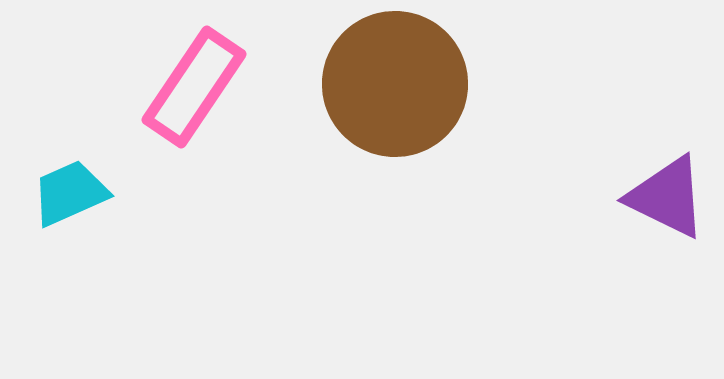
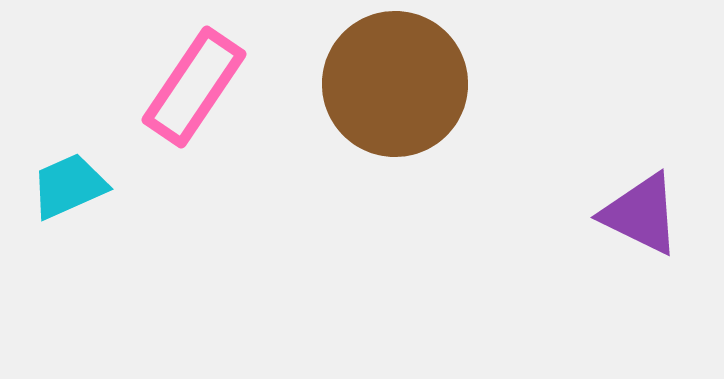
cyan trapezoid: moved 1 px left, 7 px up
purple triangle: moved 26 px left, 17 px down
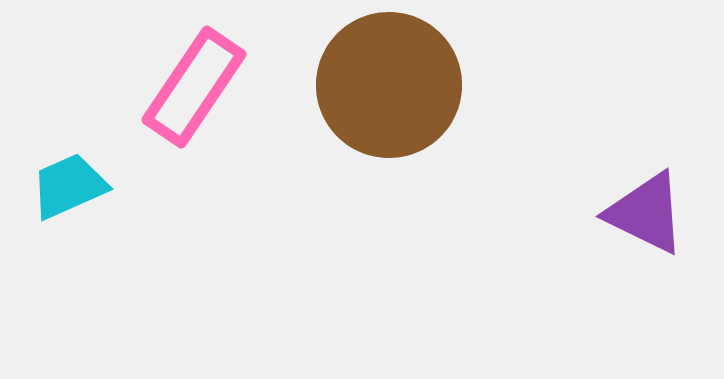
brown circle: moved 6 px left, 1 px down
purple triangle: moved 5 px right, 1 px up
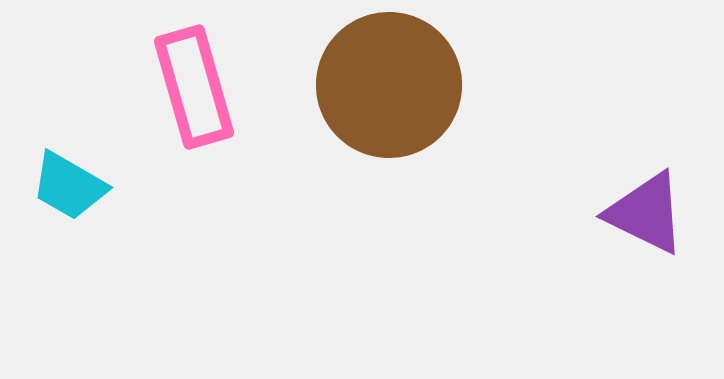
pink rectangle: rotated 50 degrees counterclockwise
cyan trapezoid: rotated 126 degrees counterclockwise
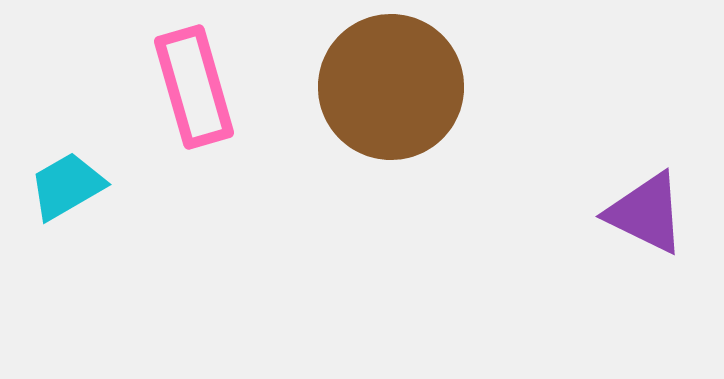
brown circle: moved 2 px right, 2 px down
cyan trapezoid: moved 2 px left; rotated 120 degrees clockwise
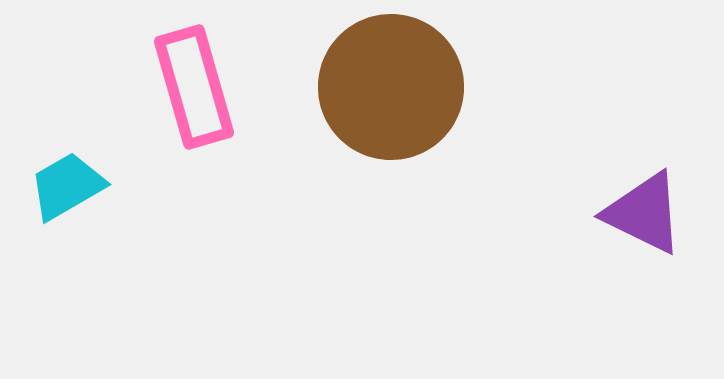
purple triangle: moved 2 px left
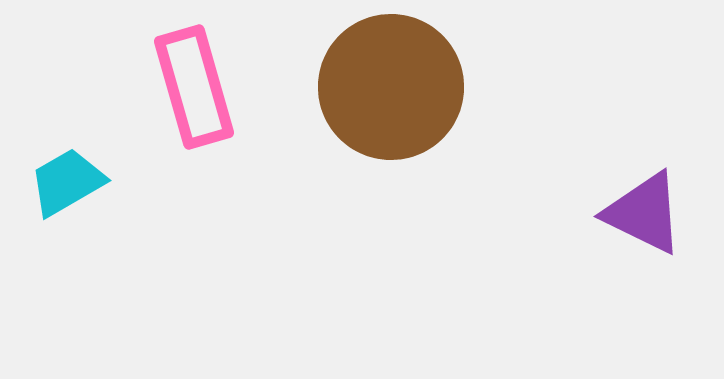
cyan trapezoid: moved 4 px up
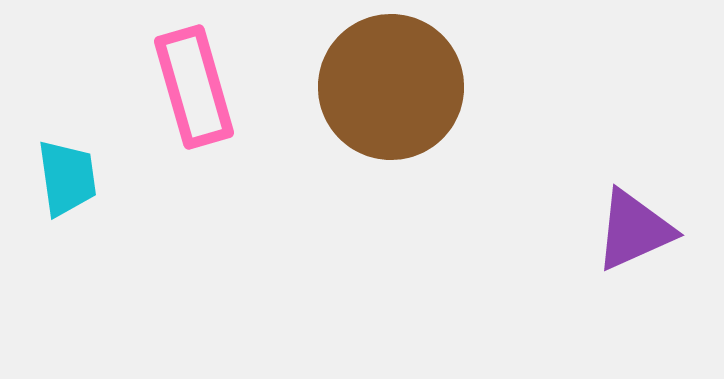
cyan trapezoid: moved 4 px up; rotated 112 degrees clockwise
purple triangle: moved 10 px left, 17 px down; rotated 50 degrees counterclockwise
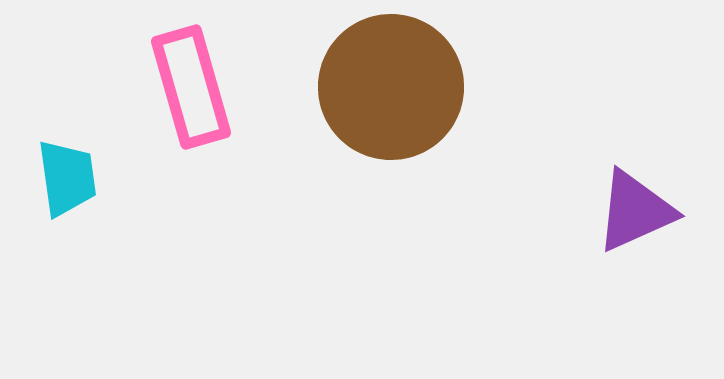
pink rectangle: moved 3 px left
purple triangle: moved 1 px right, 19 px up
